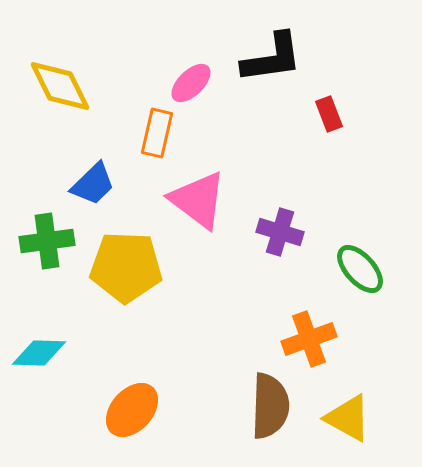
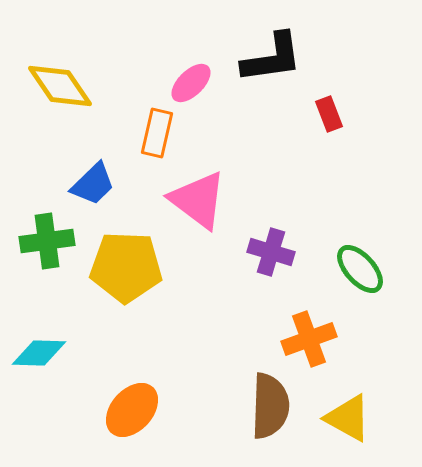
yellow diamond: rotated 8 degrees counterclockwise
purple cross: moved 9 px left, 20 px down
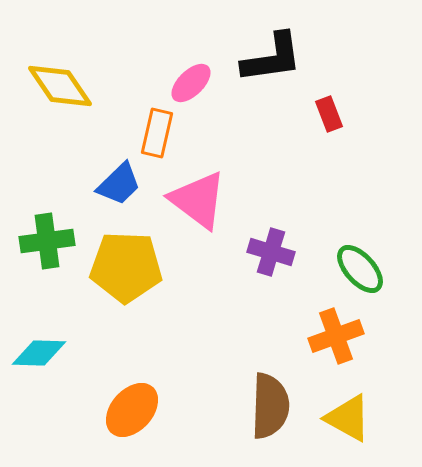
blue trapezoid: moved 26 px right
orange cross: moved 27 px right, 3 px up
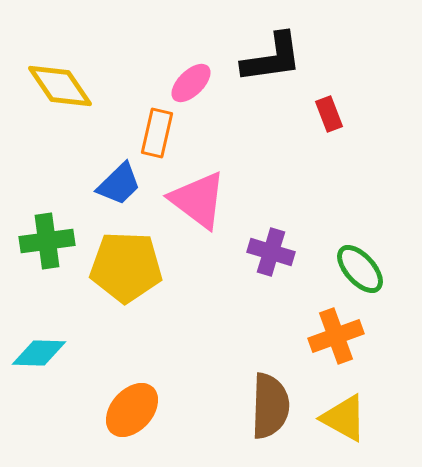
yellow triangle: moved 4 px left
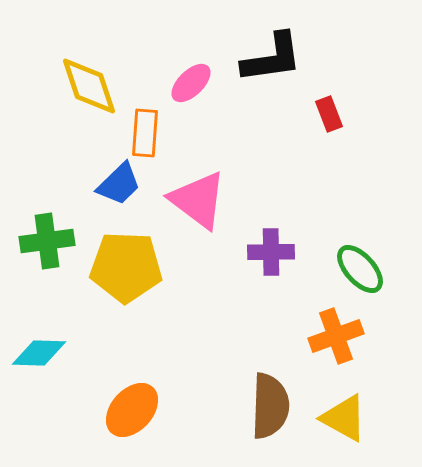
yellow diamond: moved 29 px right; rotated 16 degrees clockwise
orange rectangle: moved 12 px left; rotated 9 degrees counterclockwise
purple cross: rotated 18 degrees counterclockwise
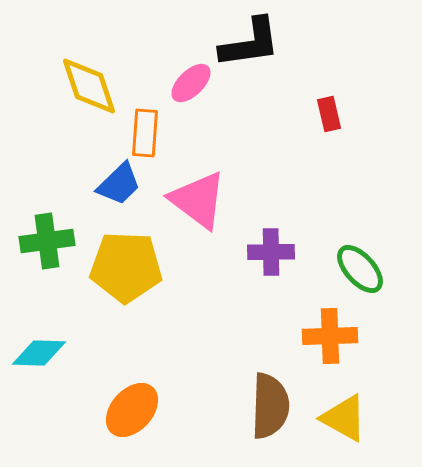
black L-shape: moved 22 px left, 15 px up
red rectangle: rotated 8 degrees clockwise
orange cross: moved 6 px left; rotated 18 degrees clockwise
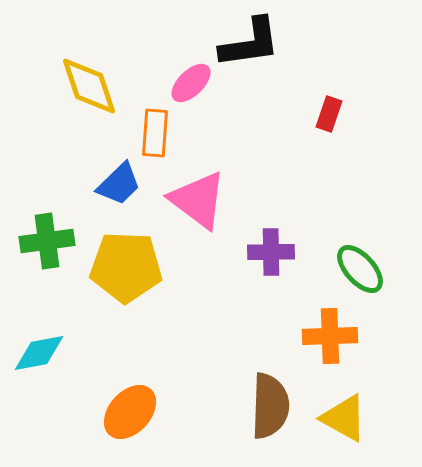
red rectangle: rotated 32 degrees clockwise
orange rectangle: moved 10 px right
cyan diamond: rotated 12 degrees counterclockwise
orange ellipse: moved 2 px left, 2 px down
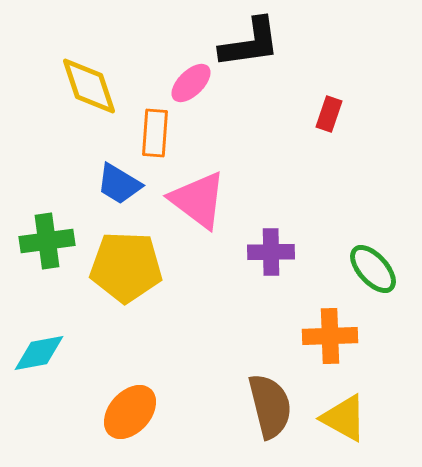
blue trapezoid: rotated 75 degrees clockwise
green ellipse: moved 13 px right
brown semicircle: rotated 16 degrees counterclockwise
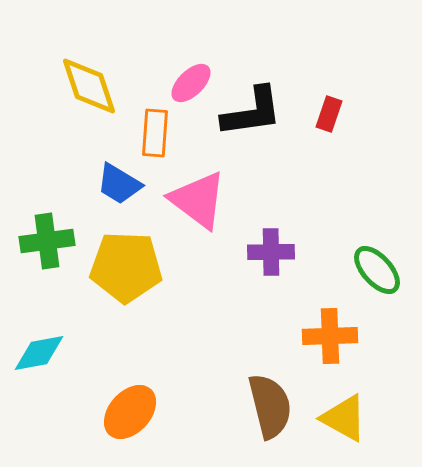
black L-shape: moved 2 px right, 69 px down
green ellipse: moved 4 px right, 1 px down
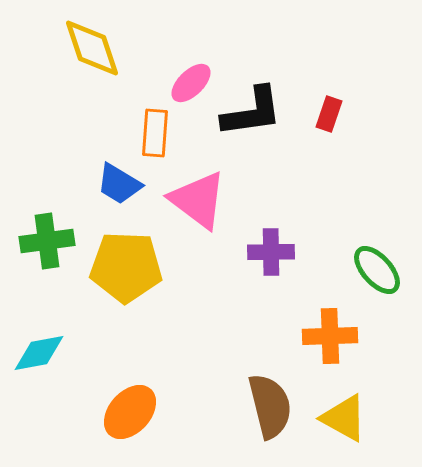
yellow diamond: moved 3 px right, 38 px up
